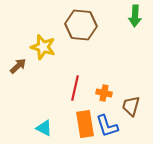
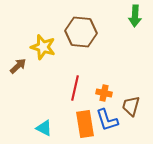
brown hexagon: moved 7 px down
blue L-shape: moved 6 px up
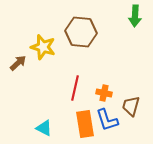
brown arrow: moved 3 px up
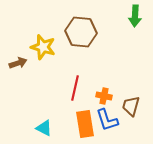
brown arrow: rotated 24 degrees clockwise
orange cross: moved 3 px down
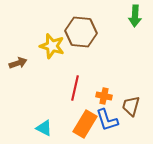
yellow star: moved 9 px right, 1 px up
orange rectangle: rotated 40 degrees clockwise
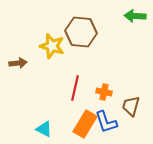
green arrow: rotated 90 degrees clockwise
brown arrow: rotated 12 degrees clockwise
orange cross: moved 4 px up
blue L-shape: moved 1 px left, 2 px down
cyan triangle: moved 1 px down
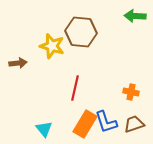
orange cross: moved 27 px right
brown trapezoid: moved 3 px right, 18 px down; rotated 55 degrees clockwise
cyan triangle: rotated 24 degrees clockwise
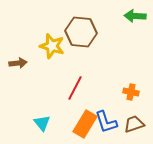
red line: rotated 15 degrees clockwise
cyan triangle: moved 2 px left, 6 px up
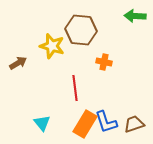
brown hexagon: moved 2 px up
brown arrow: rotated 24 degrees counterclockwise
red line: rotated 35 degrees counterclockwise
orange cross: moved 27 px left, 30 px up
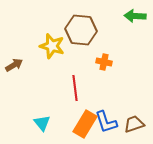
brown arrow: moved 4 px left, 2 px down
